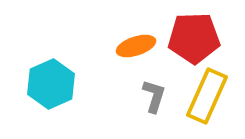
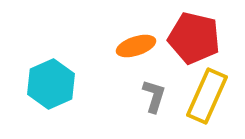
red pentagon: rotated 15 degrees clockwise
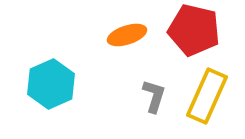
red pentagon: moved 8 px up
orange ellipse: moved 9 px left, 11 px up
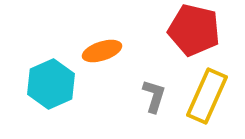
orange ellipse: moved 25 px left, 16 px down
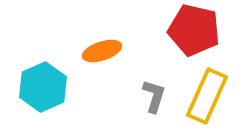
cyan hexagon: moved 8 px left, 3 px down
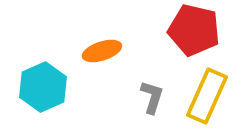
gray L-shape: moved 2 px left, 1 px down
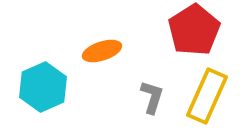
red pentagon: rotated 27 degrees clockwise
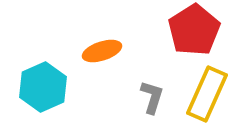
yellow rectangle: moved 2 px up
